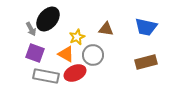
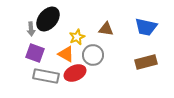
gray arrow: rotated 24 degrees clockwise
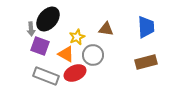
blue trapezoid: rotated 105 degrees counterclockwise
purple square: moved 5 px right, 7 px up
gray rectangle: rotated 10 degrees clockwise
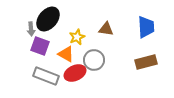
gray circle: moved 1 px right, 5 px down
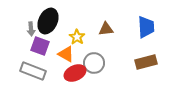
black ellipse: moved 2 px down; rotated 15 degrees counterclockwise
brown triangle: rotated 14 degrees counterclockwise
yellow star: rotated 14 degrees counterclockwise
gray circle: moved 3 px down
gray rectangle: moved 13 px left, 5 px up
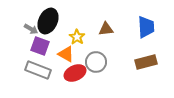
gray arrow: rotated 56 degrees counterclockwise
gray circle: moved 2 px right, 1 px up
gray rectangle: moved 5 px right, 1 px up
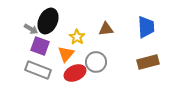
orange triangle: rotated 42 degrees clockwise
brown rectangle: moved 2 px right
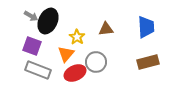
gray arrow: moved 13 px up
purple square: moved 8 px left
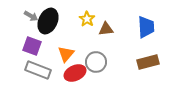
yellow star: moved 10 px right, 18 px up
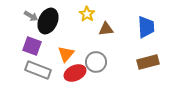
yellow star: moved 5 px up
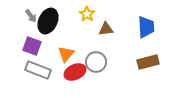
gray arrow: rotated 24 degrees clockwise
red ellipse: moved 1 px up
